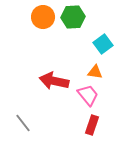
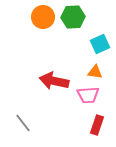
cyan square: moved 3 px left; rotated 12 degrees clockwise
pink trapezoid: rotated 125 degrees clockwise
red rectangle: moved 5 px right
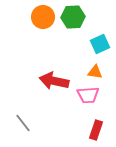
red rectangle: moved 1 px left, 5 px down
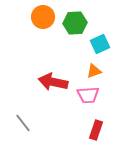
green hexagon: moved 2 px right, 6 px down
orange triangle: moved 1 px left, 1 px up; rotated 28 degrees counterclockwise
red arrow: moved 1 px left, 1 px down
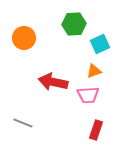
orange circle: moved 19 px left, 21 px down
green hexagon: moved 1 px left, 1 px down
gray line: rotated 30 degrees counterclockwise
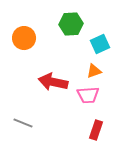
green hexagon: moved 3 px left
